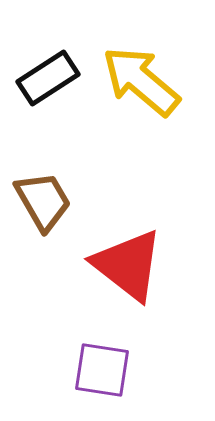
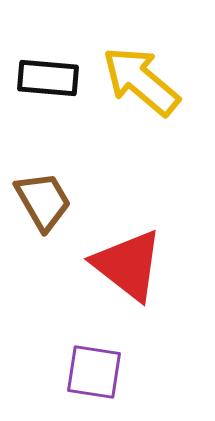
black rectangle: rotated 38 degrees clockwise
purple square: moved 8 px left, 2 px down
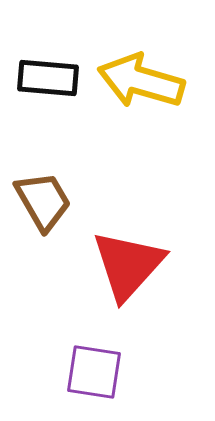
yellow arrow: rotated 24 degrees counterclockwise
red triangle: rotated 34 degrees clockwise
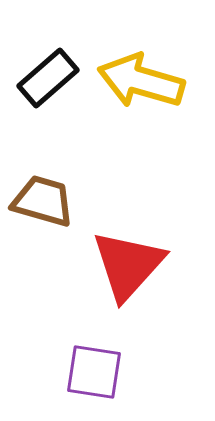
black rectangle: rotated 46 degrees counterclockwise
brown trapezoid: rotated 44 degrees counterclockwise
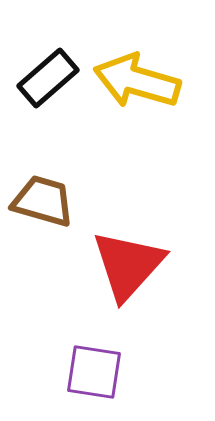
yellow arrow: moved 4 px left
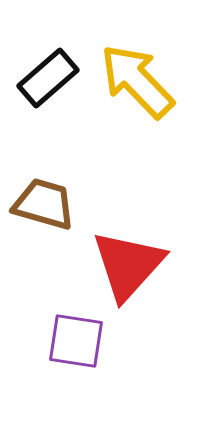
yellow arrow: rotated 30 degrees clockwise
brown trapezoid: moved 1 px right, 3 px down
purple square: moved 18 px left, 31 px up
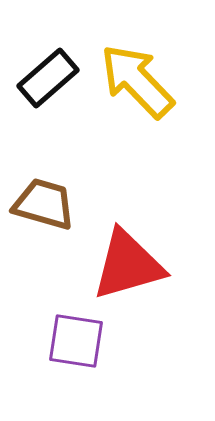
red triangle: rotated 32 degrees clockwise
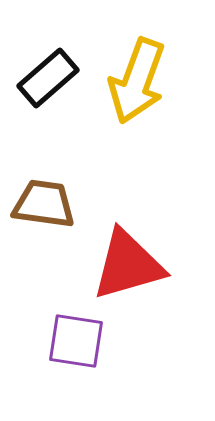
yellow arrow: rotated 116 degrees counterclockwise
brown trapezoid: rotated 8 degrees counterclockwise
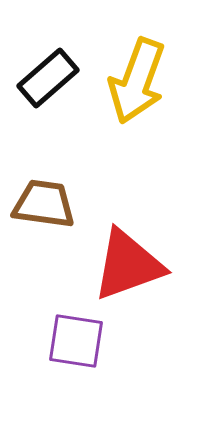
red triangle: rotated 4 degrees counterclockwise
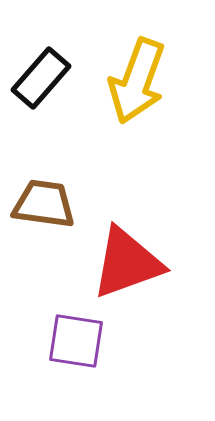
black rectangle: moved 7 px left; rotated 8 degrees counterclockwise
red triangle: moved 1 px left, 2 px up
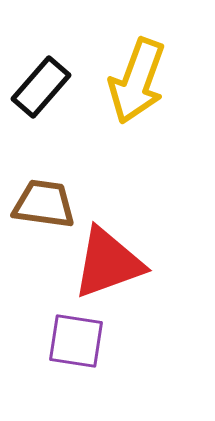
black rectangle: moved 9 px down
red triangle: moved 19 px left
